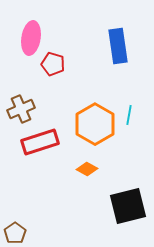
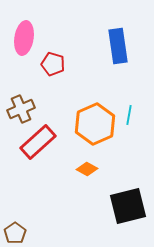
pink ellipse: moved 7 px left
orange hexagon: rotated 6 degrees clockwise
red rectangle: moved 2 px left; rotated 24 degrees counterclockwise
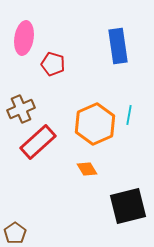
orange diamond: rotated 30 degrees clockwise
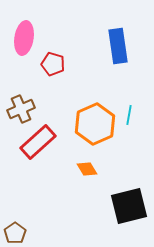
black square: moved 1 px right
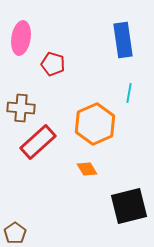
pink ellipse: moved 3 px left
blue rectangle: moved 5 px right, 6 px up
brown cross: moved 1 px up; rotated 28 degrees clockwise
cyan line: moved 22 px up
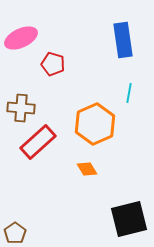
pink ellipse: rotated 56 degrees clockwise
black square: moved 13 px down
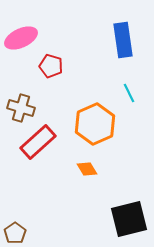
red pentagon: moved 2 px left, 2 px down
cyan line: rotated 36 degrees counterclockwise
brown cross: rotated 12 degrees clockwise
